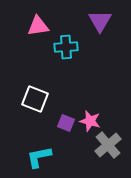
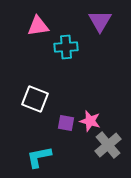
purple square: rotated 12 degrees counterclockwise
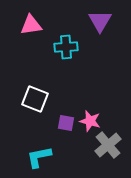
pink triangle: moved 7 px left, 1 px up
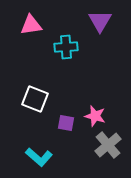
pink star: moved 5 px right, 5 px up
cyan L-shape: rotated 128 degrees counterclockwise
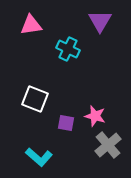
cyan cross: moved 2 px right, 2 px down; rotated 30 degrees clockwise
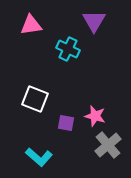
purple triangle: moved 6 px left
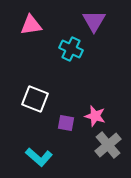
cyan cross: moved 3 px right
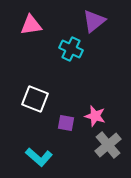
purple triangle: rotated 20 degrees clockwise
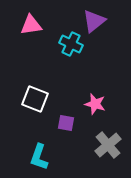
cyan cross: moved 5 px up
pink star: moved 12 px up
cyan L-shape: rotated 68 degrees clockwise
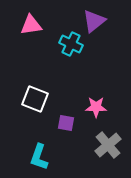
pink star: moved 1 px right, 3 px down; rotated 15 degrees counterclockwise
